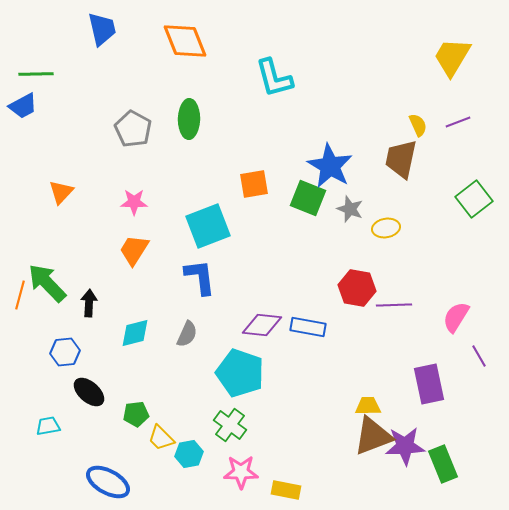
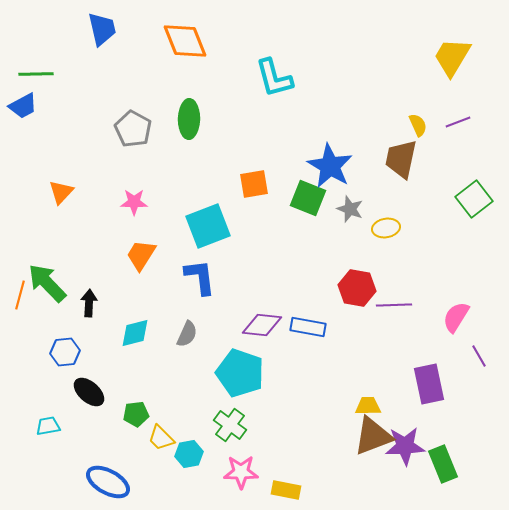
orange trapezoid at (134, 250): moved 7 px right, 5 px down
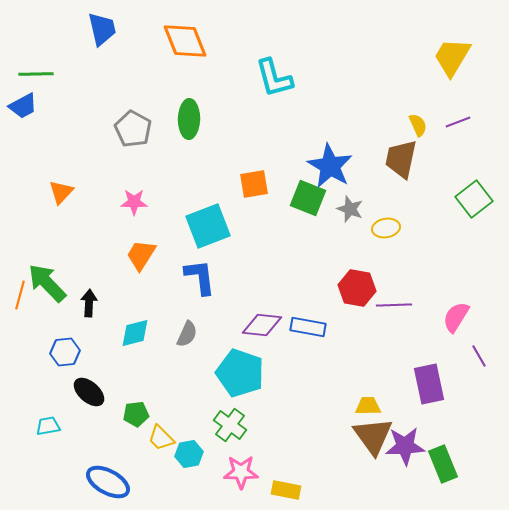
brown triangle at (373, 436): rotated 45 degrees counterclockwise
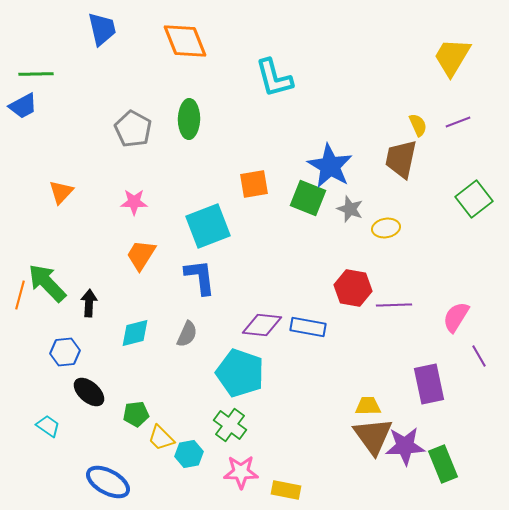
red hexagon at (357, 288): moved 4 px left
cyan trapezoid at (48, 426): rotated 45 degrees clockwise
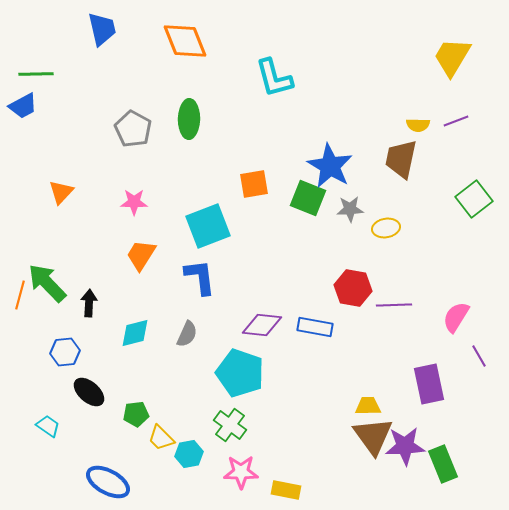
purple line at (458, 122): moved 2 px left, 1 px up
yellow semicircle at (418, 125): rotated 115 degrees clockwise
gray star at (350, 209): rotated 24 degrees counterclockwise
blue rectangle at (308, 327): moved 7 px right
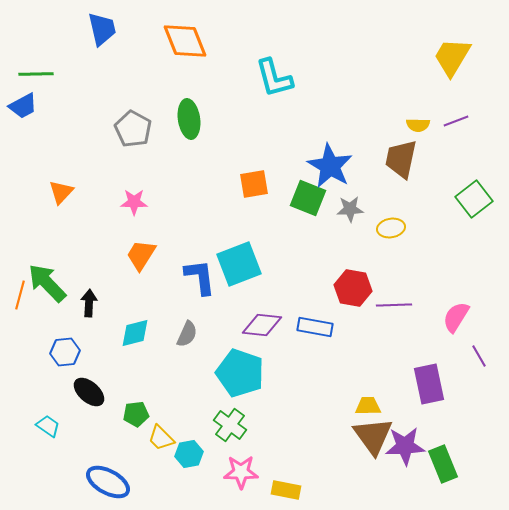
green ellipse at (189, 119): rotated 9 degrees counterclockwise
cyan square at (208, 226): moved 31 px right, 38 px down
yellow ellipse at (386, 228): moved 5 px right
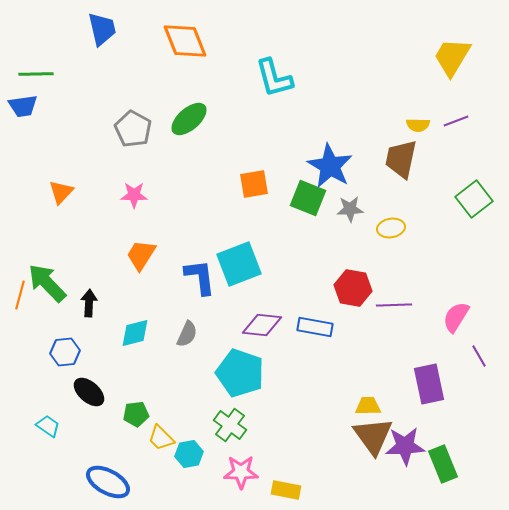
blue trapezoid at (23, 106): rotated 20 degrees clockwise
green ellipse at (189, 119): rotated 57 degrees clockwise
pink star at (134, 202): moved 7 px up
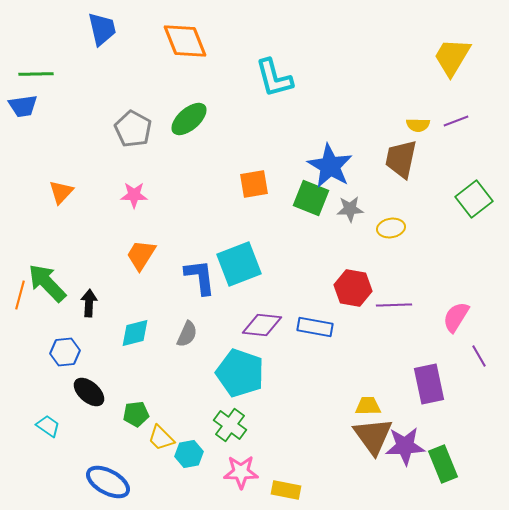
green square at (308, 198): moved 3 px right
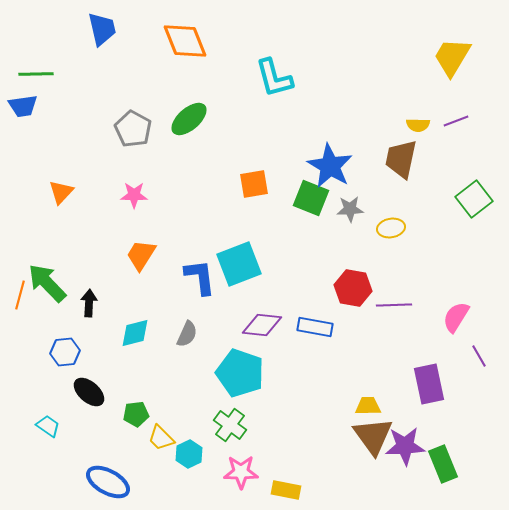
cyan hexagon at (189, 454): rotated 16 degrees counterclockwise
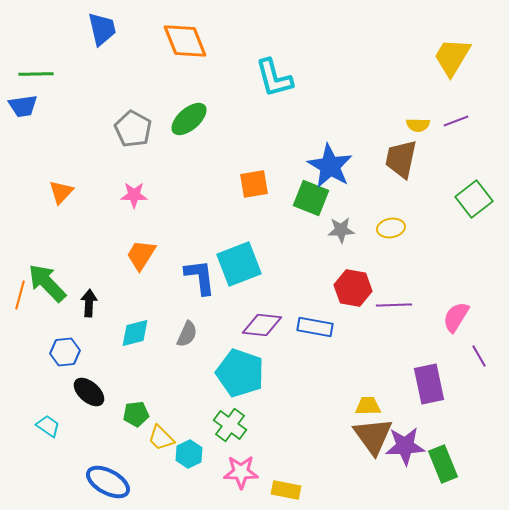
gray star at (350, 209): moved 9 px left, 21 px down
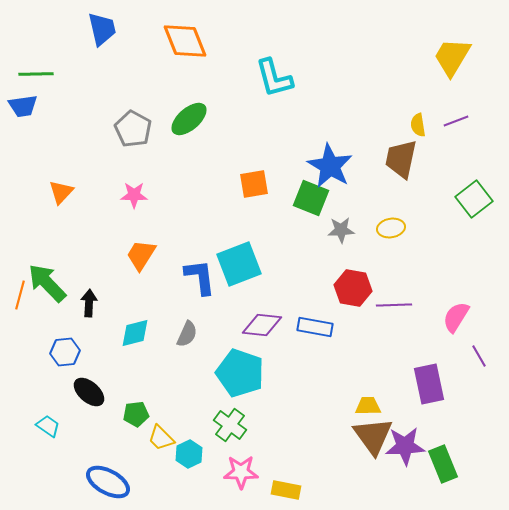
yellow semicircle at (418, 125): rotated 80 degrees clockwise
